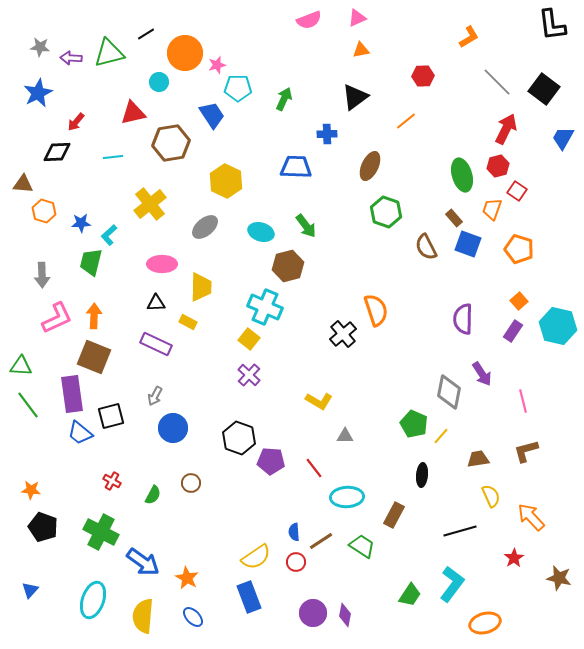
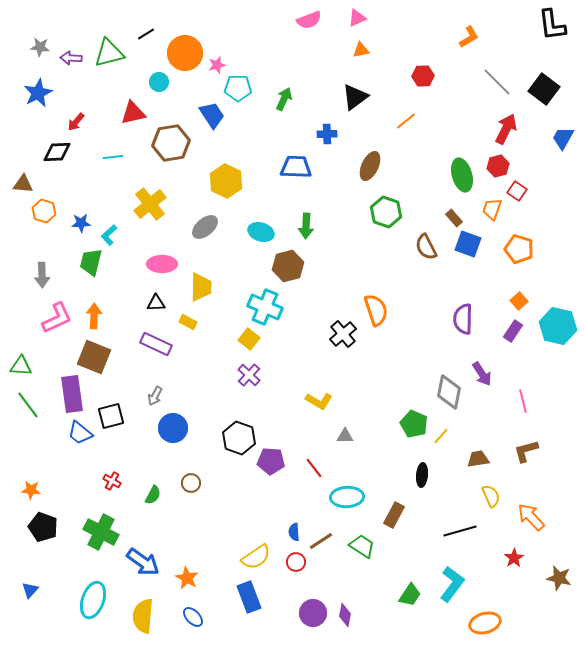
green arrow at (306, 226): rotated 40 degrees clockwise
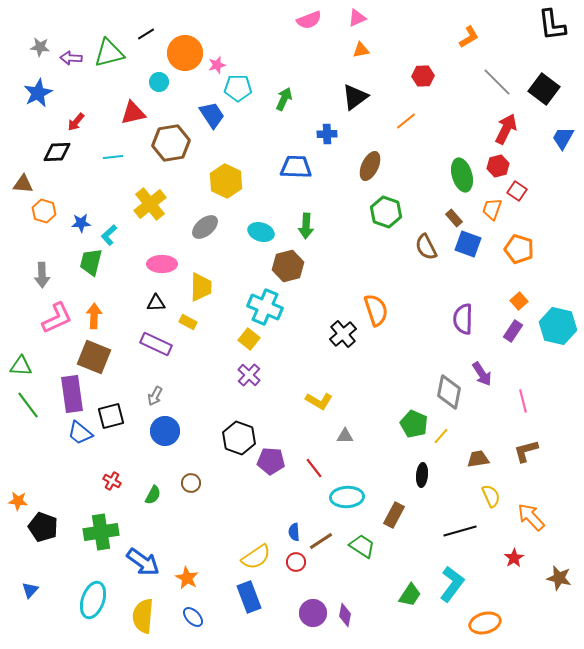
blue circle at (173, 428): moved 8 px left, 3 px down
orange star at (31, 490): moved 13 px left, 11 px down
green cross at (101, 532): rotated 36 degrees counterclockwise
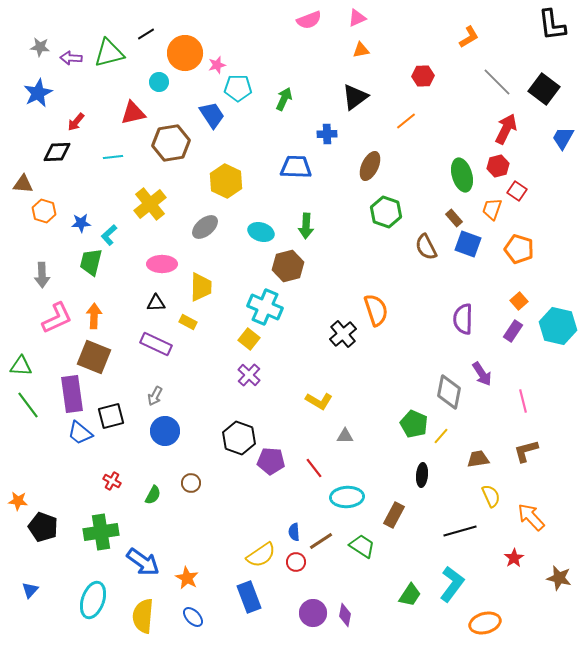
yellow semicircle at (256, 557): moved 5 px right, 2 px up
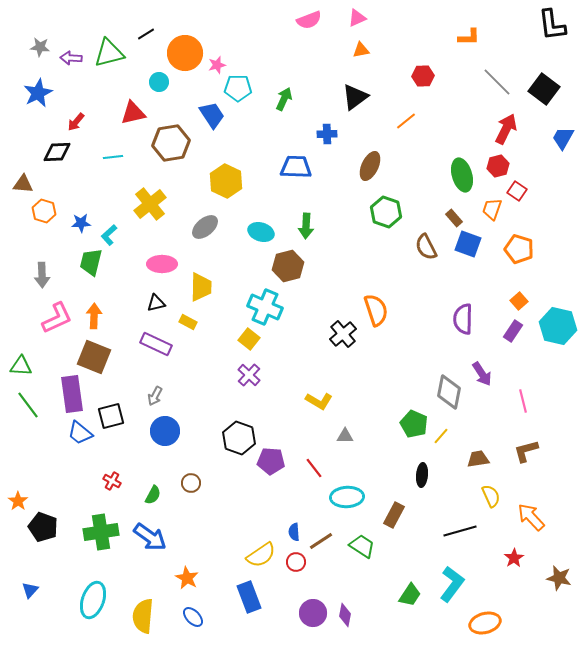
orange L-shape at (469, 37): rotated 30 degrees clockwise
black triangle at (156, 303): rotated 12 degrees counterclockwise
orange star at (18, 501): rotated 30 degrees clockwise
blue arrow at (143, 562): moved 7 px right, 25 px up
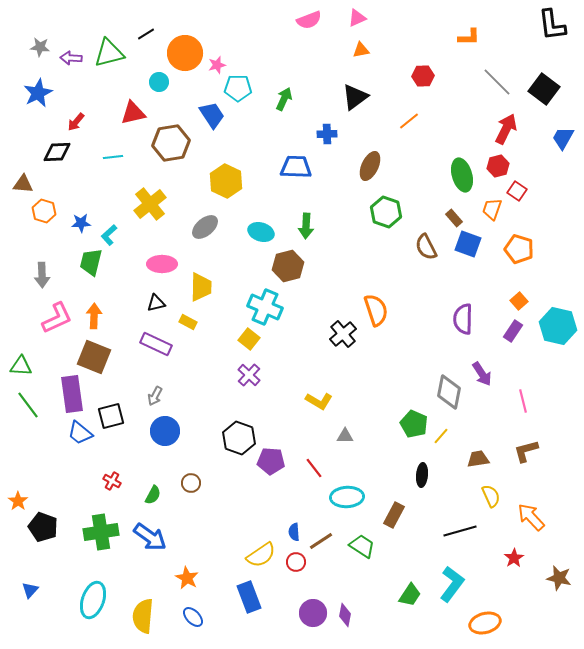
orange line at (406, 121): moved 3 px right
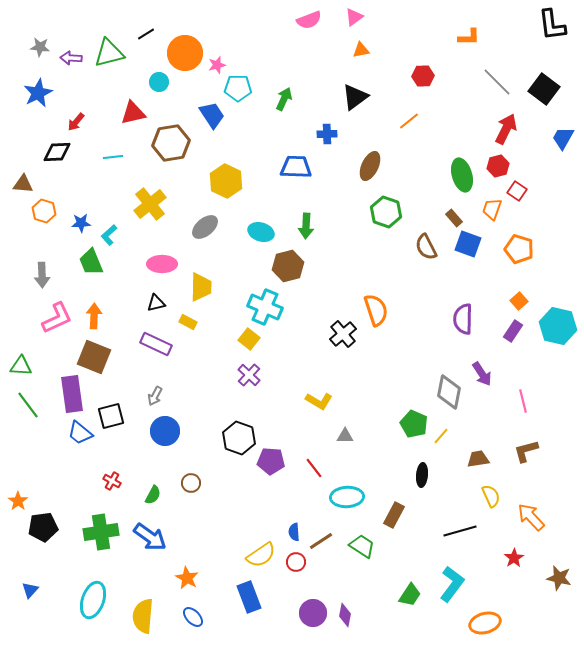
pink triangle at (357, 18): moved 3 px left, 1 px up; rotated 12 degrees counterclockwise
green trapezoid at (91, 262): rotated 36 degrees counterclockwise
black pentagon at (43, 527): rotated 28 degrees counterclockwise
